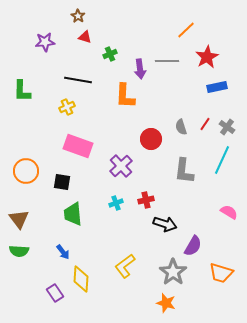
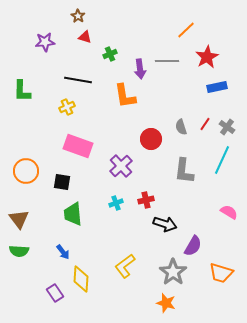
orange L-shape: rotated 12 degrees counterclockwise
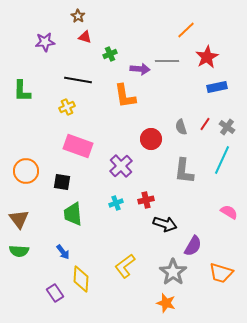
purple arrow: rotated 78 degrees counterclockwise
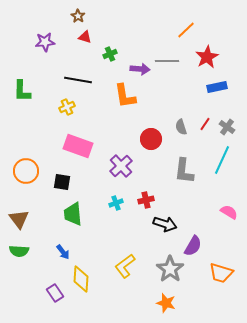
gray star: moved 3 px left, 3 px up
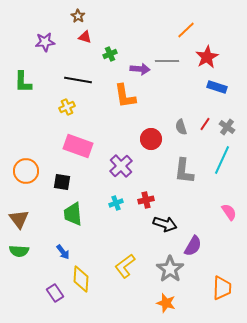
blue rectangle: rotated 30 degrees clockwise
green L-shape: moved 1 px right, 9 px up
pink semicircle: rotated 24 degrees clockwise
orange trapezoid: moved 1 px right, 15 px down; rotated 105 degrees counterclockwise
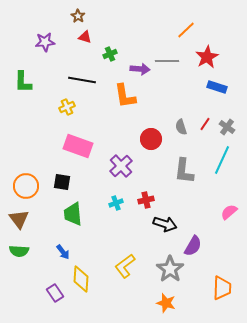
black line: moved 4 px right
orange circle: moved 15 px down
pink semicircle: rotated 96 degrees counterclockwise
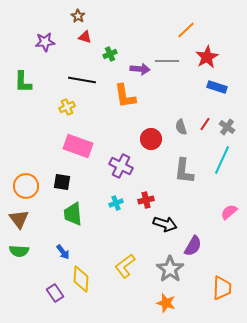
purple cross: rotated 20 degrees counterclockwise
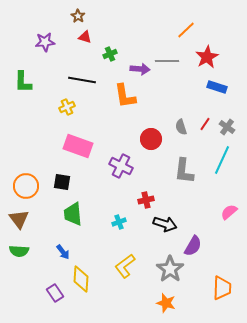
cyan cross: moved 3 px right, 19 px down
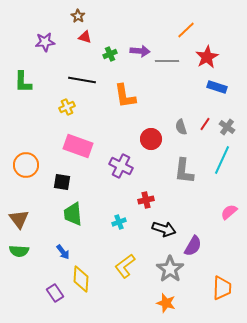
purple arrow: moved 18 px up
orange circle: moved 21 px up
black arrow: moved 1 px left, 5 px down
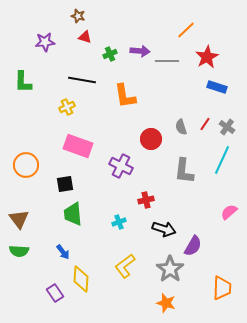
brown star: rotated 16 degrees counterclockwise
black square: moved 3 px right, 2 px down; rotated 18 degrees counterclockwise
